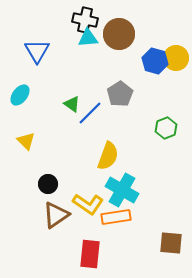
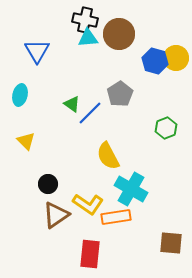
cyan ellipse: rotated 25 degrees counterclockwise
yellow semicircle: rotated 132 degrees clockwise
cyan cross: moved 9 px right, 1 px up
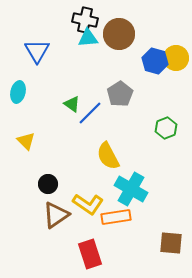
cyan ellipse: moved 2 px left, 3 px up
red rectangle: rotated 24 degrees counterclockwise
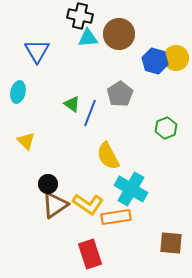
black cross: moved 5 px left, 4 px up
blue line: rotated 24 degrees counterclockwise
brown triangle: moved 1 px left, 10 px up
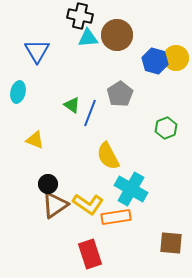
brown circle: moved 2 px left, 1 px down
green triangle: moved 1 px down
yellow triangle: moved 9 px right, 1 px up; rotated 24 degrees counterclockwise
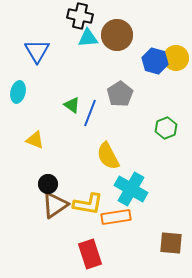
yellow L-shape: rotated 24 degrees counterclockwise
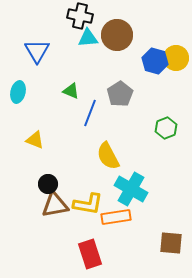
green triangle: moved 1 px left, 14 px up; rotated 12 degrees counterclockwise
brown triangle: rotated 24 degrees clockwise
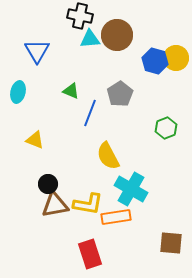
cyan triangle: moved 2 px right, 1 px down
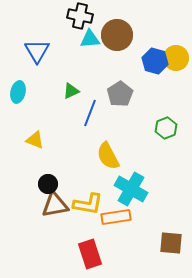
green triangle: rotated 48 degrees counterclockwise
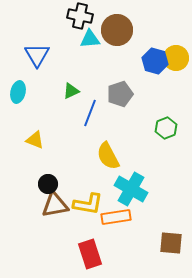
brown circle: moved 5 px up
blue triangle: moved 4 px down
gray pentagon: rotated 15 degrees clockwise
